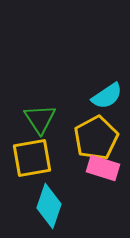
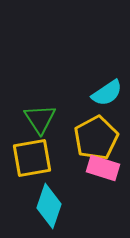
cyan semicircle: moved 3 px up
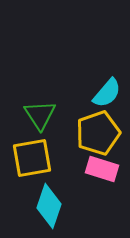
cyan semicircle: rotated 16 degrees counterclockwise
green triangle: moved 4 px up
yellow pentagon: moved 2 px right, 5 px up; rotated 9 degrees clockwise
pink rectangle: moved 1 px left, 1 px down
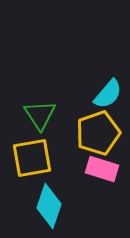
cyan semicircle: moved 1 px right, 1 px down
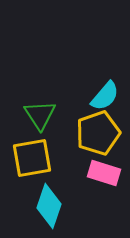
cyan semicircle: moved 3 px left, 2 px down
pink rectangle: moved 2 px right, 4 px down
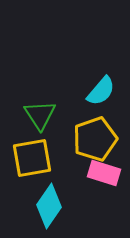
cyan semicircle: moved 4 px left, 5 px up
yellow pentagon: moved 3 px left, 6 px down
cyan diamond: rotated 15 degrees clockwise
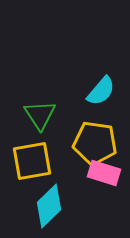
yellow pentagon: moved 4 px down; rotated 27 degrees clockwise
yellow square: moved 3 px down
cyan diamond: rotated 12 degrees clockwise
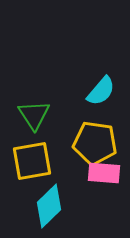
green triangle: moved 6 px left
pink rectangle: rotated 12 degrees counterclockwise
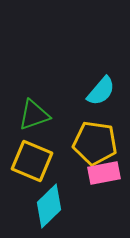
green triangle: rotated 44 degrees clockwise
yellow square: rotated 33 degrees clockwise
pink rectangle: rotated 16 degrees counterclockwise
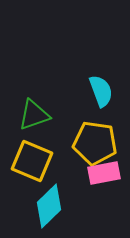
cyan semicircle: rotated 60 degrees counterclockwise
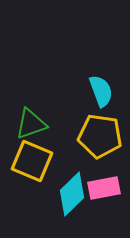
green triangle: moved 3 px left, 9 px down
yellow pentagon: moved 5 px right, 7 px up
pink rectangle: moved 15 px down
cyan diamond: moved 23 px right, 12 px up
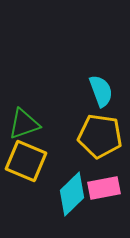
green triangle: moved 7 px left
yellow square: moved 6 px left
